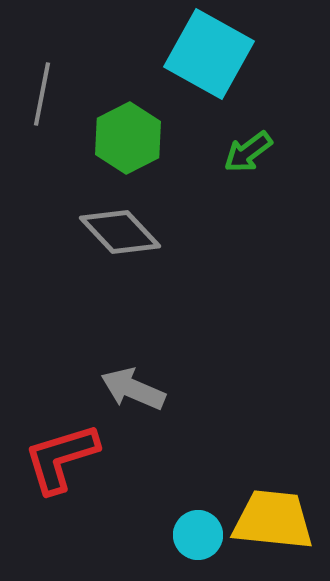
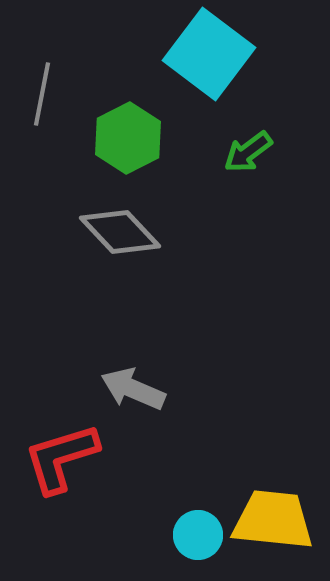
cyan square: rotated 8 degrees clockwise
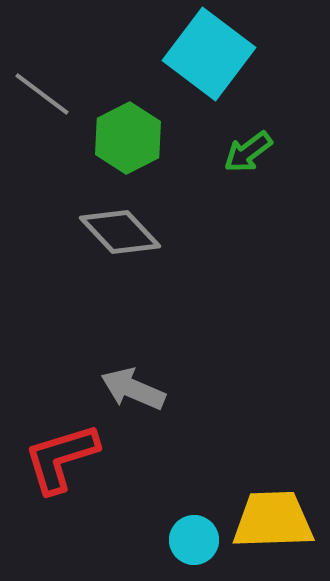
gray line: rotated 64 degrees counterclockwise
yellow trapezoid: rotated 8 degrees counterclockwise
cyan circle: moved 4 px left, 5 px down
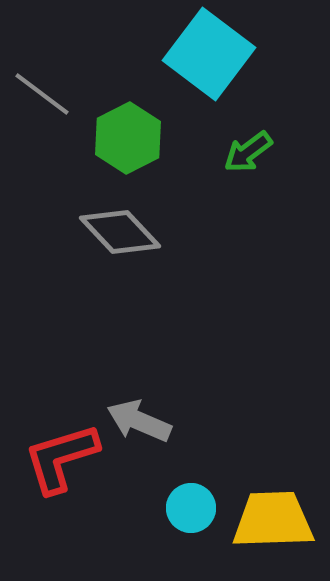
gray arrow: moved 6 px right, 32 px down
cyan circle: moved 3 px left, 32 px up
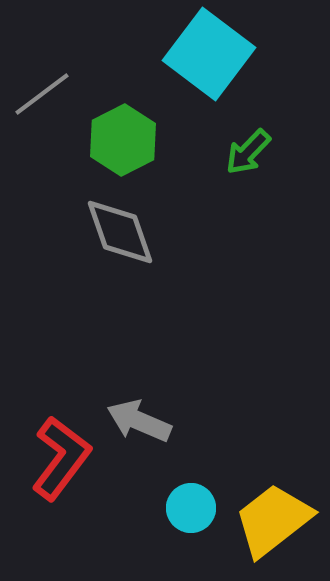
gray line: rotated 74 degrees counterclockwise
green hexagon: moved 5 px left, 2 px down
green arrow: rotated 9 degrees counterclockwise
gray diamond: rotated 24 degrees clockwise
red L-shape: rotated 144 degrees clockwise
yellow trapezoid: rotated 36 degrees counterclockwise
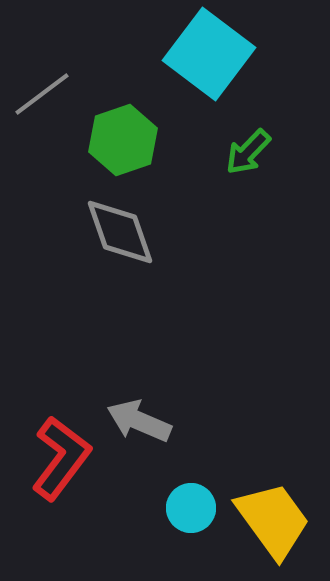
green hexagon: rotated 8 degrees clockwise
yellow trapezoid: rotated 92 degrees clockwise
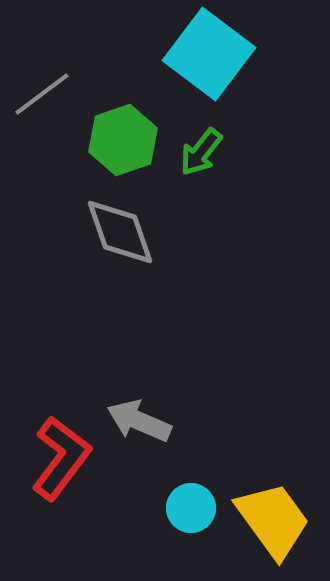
green arrow: moved 47 px left; rotated 6 degrees counterclockwise
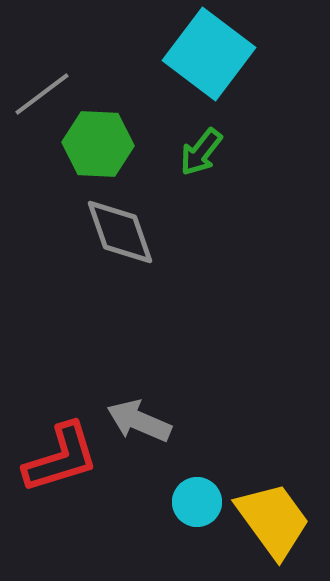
green hexagon: moved 25 px left, 4 px down; rotated 22 degrees clockwise
red L-shape: rotated 36 degrees clockwise
cyan circle: moved 6 px right, 6 px up
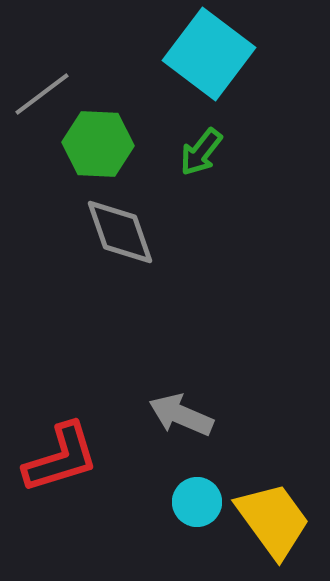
gray arrow: moved 42 px right, 6 px up
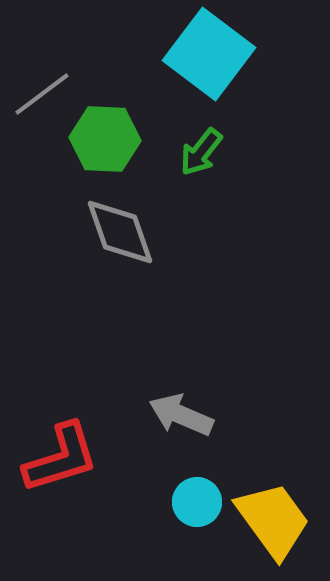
green hexagon: moved 7 px right, 5 px up
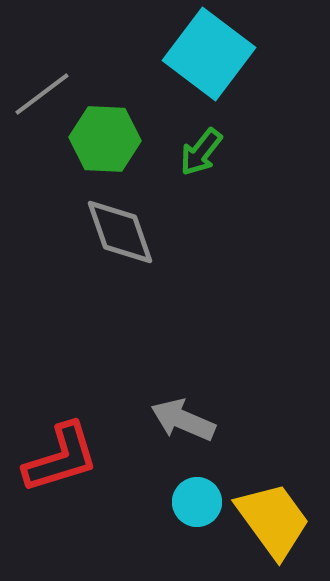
gray arrow: moved 2 px right, 5 px down
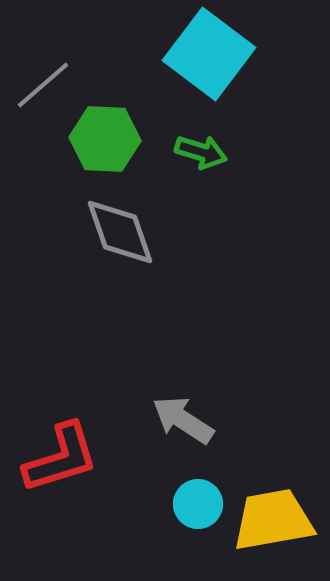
gray line: moved 1 px right, 9 px up; rotated 4 degrees counterclockwise
green arrow: rotated 111 degrees counterclockwise
gray arrow: rotated 10 degrees clockwise
cyan circle: moved 1 px right, 2 px down
yellow trapezoid: rotated 64 degrees counterclockwise
